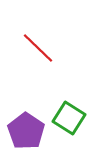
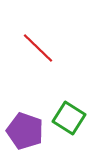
purple pentagon: moved 1 px left; rotated 15 degrees counterclockwise
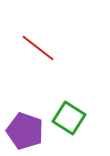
red line: rotated 6 degrees counterclockwise
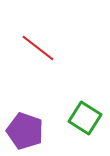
green square: moved 16 px right
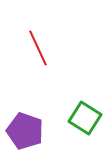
red line: rotated 27 degrees clockwise
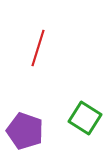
red line: rotated 42 degrees clockwise
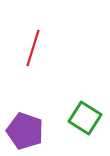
red line: moved 5 px left
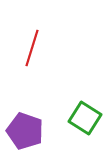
red line: moved 1 px left
